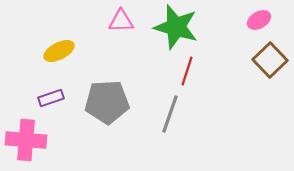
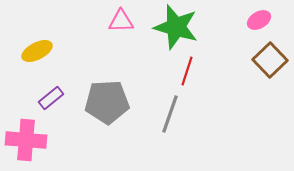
yellow ellipse: moved 22 px left
purple rectangle: rotated 20 degrees counterclockwise
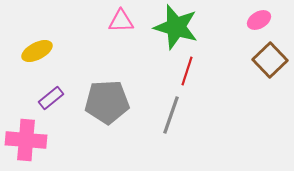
gray line: moved 1 px right, 1 px down
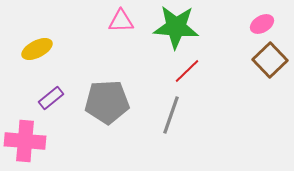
pink ellipse: moved 3 px right, 4 px down
green star: rotated 12 degrees counterclockwise
yellow ellipse: moved 2 px up
red line: rotated 28 degrees clockwise
pink cross: moved 1 px left, 1 px down
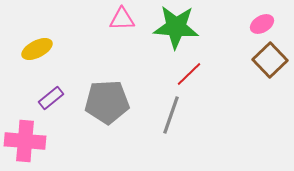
pink triangle: moved 1 px right, 2 px up
red line: moved 2 px right, 3 px down
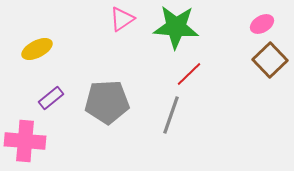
pink triangle: rotated 32 degrees counterclockwise
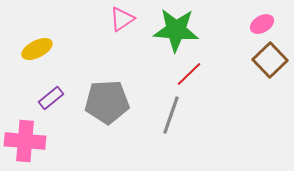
green star: moved 3 px down
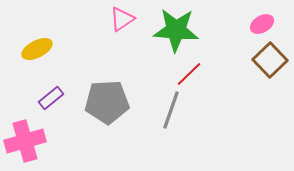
gray line: moved 5 px up
pink cross: rotated 21 degrees counterclockwise
